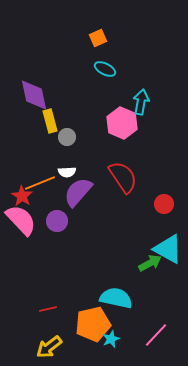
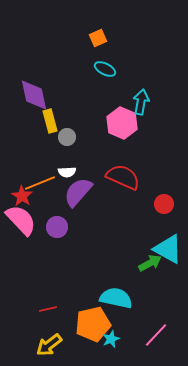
red semicircle: rotated 32 degrees counterclockwise
purple circle: moved 6 px down
yellow arrow: moved 2 px up
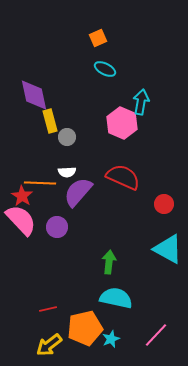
orange line: rotated 24 degrees clockwise
green arrow: moved 41 px left, 1 px up; rotated 55 degrees counterclockwise
orange pentagon: moved 8 px left, 4 px down
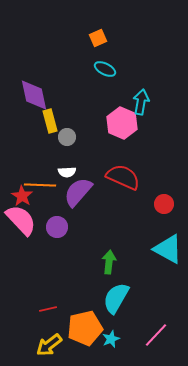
orange line: moved 2 px down
cyan semicircle: rotated 72 degrees counterclockwise
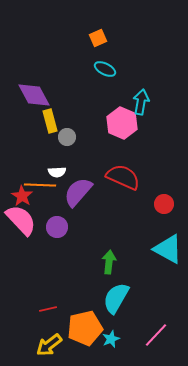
purple diamond: rotated 16 degrees counterclockwise
white semicircle: moved 10 px left
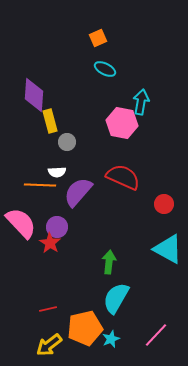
purple diamond: rotated 32 degrees clockwise
pink hexagon: rotated 12 degrees counterclockwise
gray circle: moved 5 px down
red star: moved 28 px right, 47 px down
pink semicircle: moved 3 px down
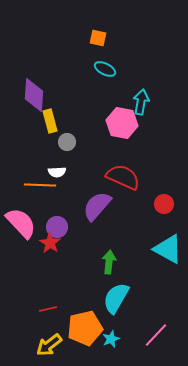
orange square: rotated 36 degrees clockwise
purple semicircle: moved 19 px right, 14 px down
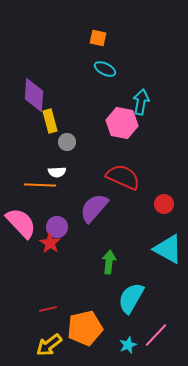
purple semicircle: moved 3 px left, 2 px down
cyan semicircle: moved 15 px right
cyan star: moved 17 px right, 6 px down
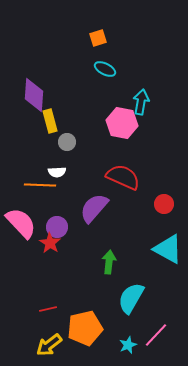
orange square: rotated 30 degrees counterclockwise
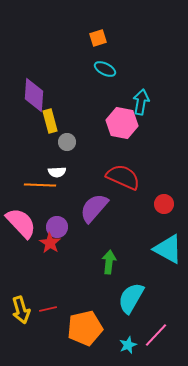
yellow arrow: moved 28 px left, 35 px up; rotated 68 degrees counterclockwise
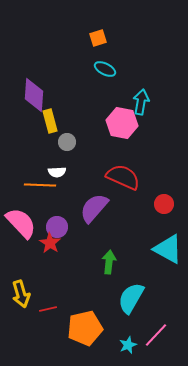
yellow arrow: moved 16 px up
